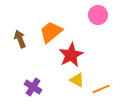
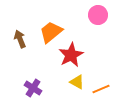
yellow triangle: moved 2 px down
purple cross: moved 1 px down
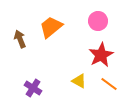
pink circle: moved 6 px down
orange trapezoid: moved 5 px up
red star: moved 30 px right
yellow triangle: moved 2 px right, 1 px up
orange line: moved 8 px right, 5 px up; rotated 60 degrees clockwise
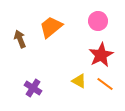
orange line: moved 4 px left
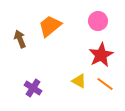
orange trapezoid: moved 1 px left, 1 px up
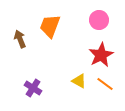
pink circle: moved 1 px right, 1 px up
orange trapezoid: rotated 30 degrees counterclockwise
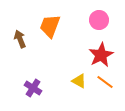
orange line: moved 2 px up
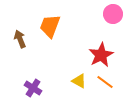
pink circle: moved 14 px right, 6 px up
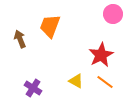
yellow triangle: moved 3 px left
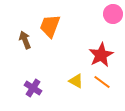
brown arrow: moved 5 px right, 1 px down
orange line: moved 3 px left
